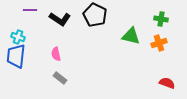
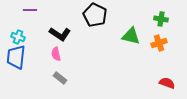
black L-shape: moved 15 px down
blue trapezoid: moved 1 px down
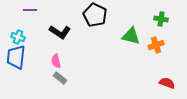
black L-shape: moved 2 px up
orange cross: moved 3 px left, 2 px down
pink semicircle: moved 7 px down
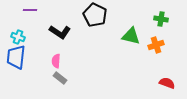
pink semicircle: rotated 16 degrees clockwise
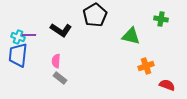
purple line: moved 1 px left, 25 px down
black pentagon: rotated 15 degrees clockwise
black L-shape: moved 1 px right, 2 px up
orange cross: moved 10 px left, 21 px down
blue trapezoid: moved 2 px right, 2 px up
red semicircle: moved 2 px down
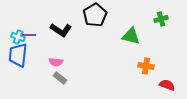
green cross: rotated 24 degrees counterclockwise
pink semicircle: moved 1 px down; rotated 88 degrees counterclockwise
orange cross: rotated 28 degrees clockwise
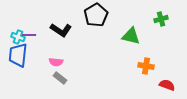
black pentagon: moved 1 px right
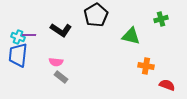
gray rectangle: moved 1 px right, 1 px up
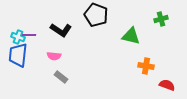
black pentagon: rotated 20 degrees counterclockwise
pink semicircle: moved 2 px left, 6 px up
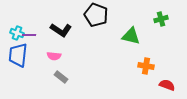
cyan cross: moved 1 px left, 4 px up
